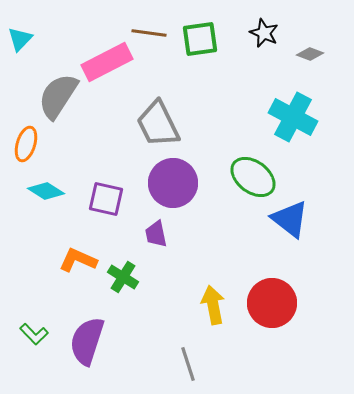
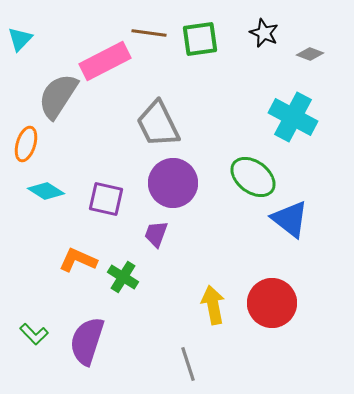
pink rectangle: moved 2 px left, 1 px up
purple trapezoid: rotated 32 degrees clockwise
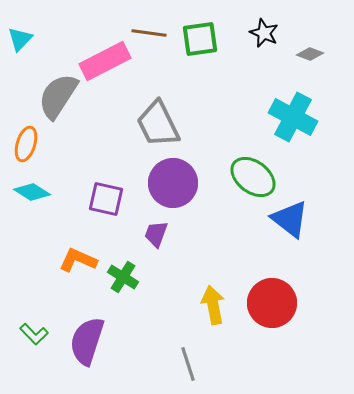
cyan diamond: moved 14 px left, 1 px down
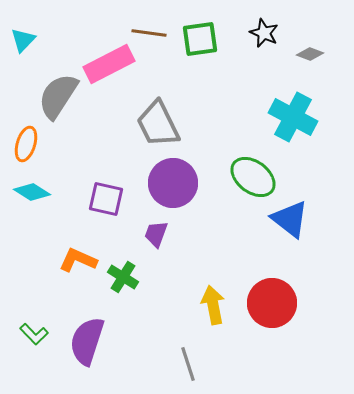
cyan triangle: moved 3 px right, 1 px down
pink rectangle: moved 4 px right, 3 px down
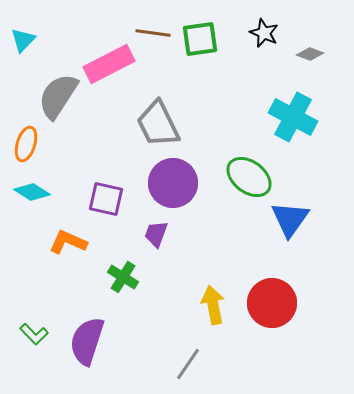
brown line: moved 4 px right
green ellipse: moved 4 px left
blue triangle: rotated 27 degrees clockwise
orange L-shape: moved 10 px left, 18 px up
gray line: rotated 52 degrees clockwise
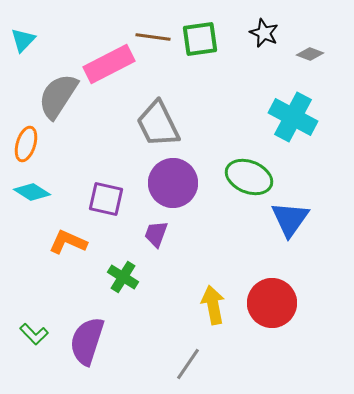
brown line: moved 4 px down
green ellipse: rotated 15 degrees counterclockwise
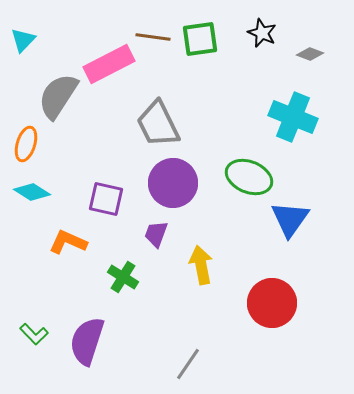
black star: moved 2 px left
cyan cross: rotated 6 degrees counterclockwise
yellow arrow: moved 12 px left, 40 px up
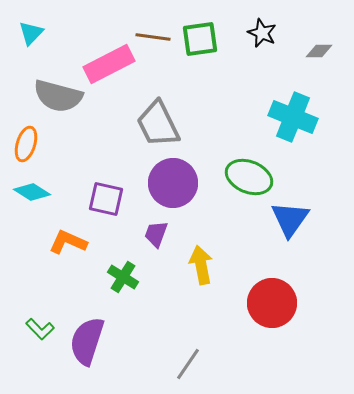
cyan triangle: moved 8 px right, 7 px up
gray diamond: moved 9 px right, 3 px up; rotated 20 degrees counterclockwise
gray semicircle: rotated 108 degrees counterclockwise
green L-shape: moved 6 px right, 5 px up
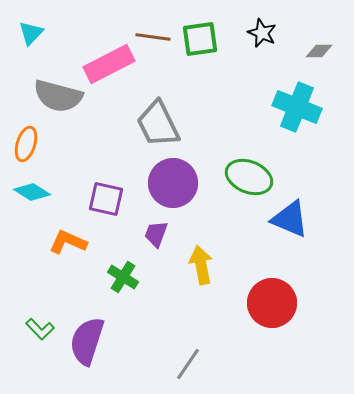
cyan cross: moved 4 px right, 10 px up
blue triangle: rotated 42 degrees counterclockwise
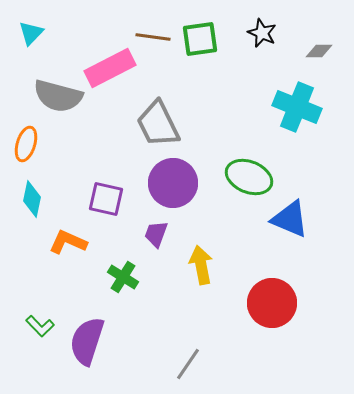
pink rectangle: moved 1 px right, 4 px down
cyan diamond: moved 7 px down; rotated 69 degrees clockwise
green L-shape: moved 3 px up
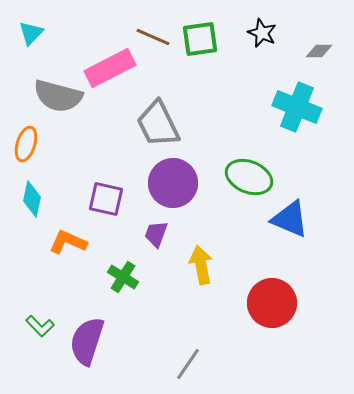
brown line: rotated 16 degrees clockwise
